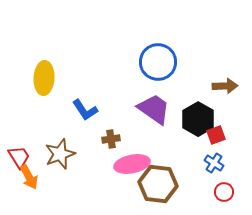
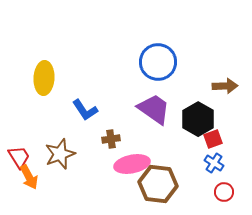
red square: moved 3 px left, 4 px down
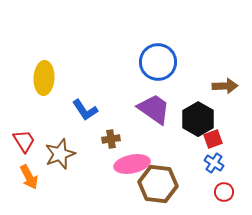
red trapezoid: moved 5 px right, 16 px up
